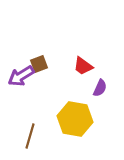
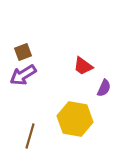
brown square: moved 16 px left, 12 px up
purple arrow: moved 2 px right, 1 px up
purple semicircle: moved 4 px right
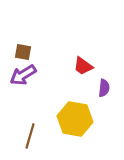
brown square: rotated 30 degrees clockwise
purple semicircle: rotated 18 degrees counterclockwise
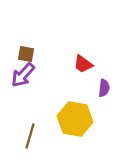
brown square: moved 3 px right, 2 px down
red trapezoid: moved 2 px up
purple arrow: rotated 16 degrees counterclockwise
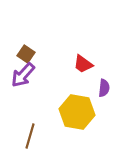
brown square: rotated 24 degrees clockwise
yellow hexagon: moved 2 px right, 7 px up
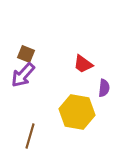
brown square: rotated 12 degrees counterclockwise
